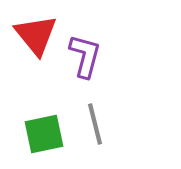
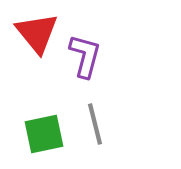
red triangle: moved 1 px right, 2 px up
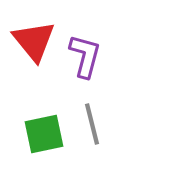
red triangle: moved 3 px left, 8 px down
gray line: moved 3 px left
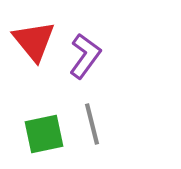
purple L-shape: rotated 21 degrees clockwise
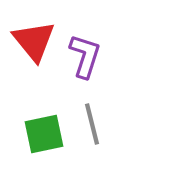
purple L-shape: rotated 18 degrees counterclockwise
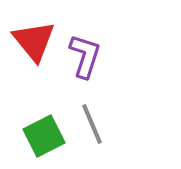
gray line: rotated 9 degrees counterclockwise
green square: moved 2 px down; rotated 15 degrees counterclockwise
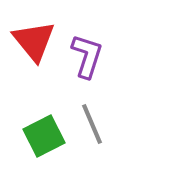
purple L-shape: moved 2 px right
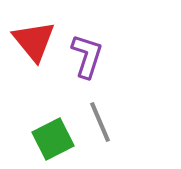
gray line: moved 8 px right, 2 px up
green square: moved 9 px right, 3 px down
